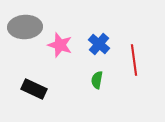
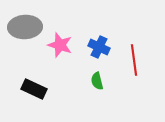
blue cross: moved 3 px down; rotated 15 degrees counterclockwise
green semicircle: moved 1 px down; rotated 24 degrees counterclockwise
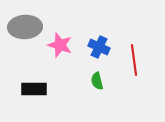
black rectangle: rotated 25 degrees counterclockwise
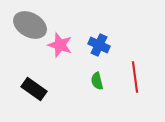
gray ellipse: moved 5 px right, 2 px up; rotated 32 degrees clockwise
blue cross: moved 2 px up
red line: moved 1 px right, 17 px down
black rectangle: rotated 35 degrees clockwise
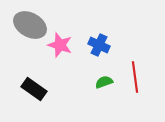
green semicircle: moved 7 px right, 1 px down; rotated 84 degrees clockwise
